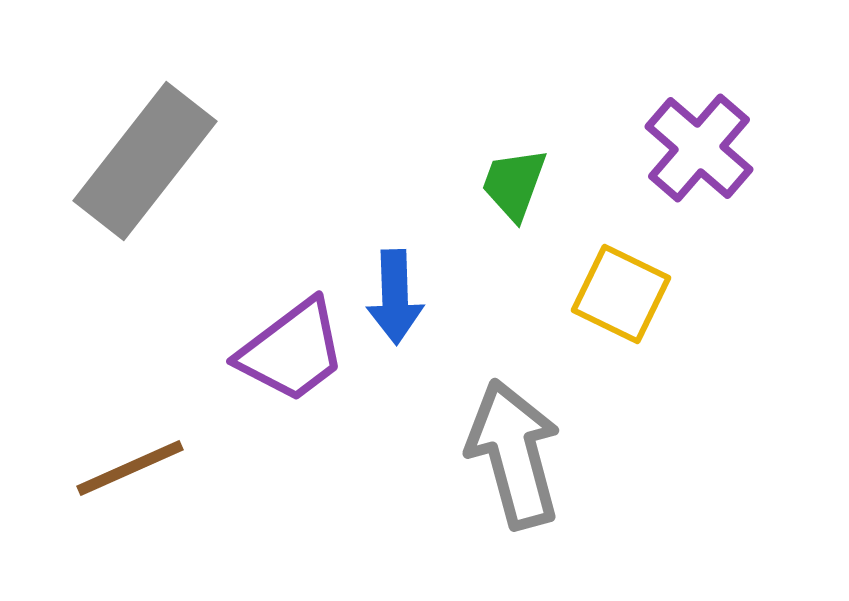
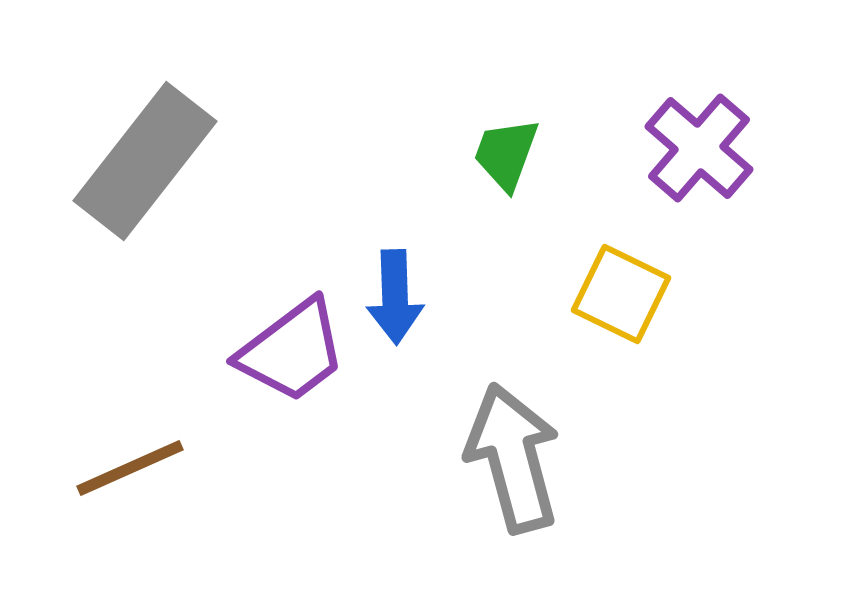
green trapezoid: moved 8 px left, 30 px up
gray arrow: moved 1 px left, 4 px down
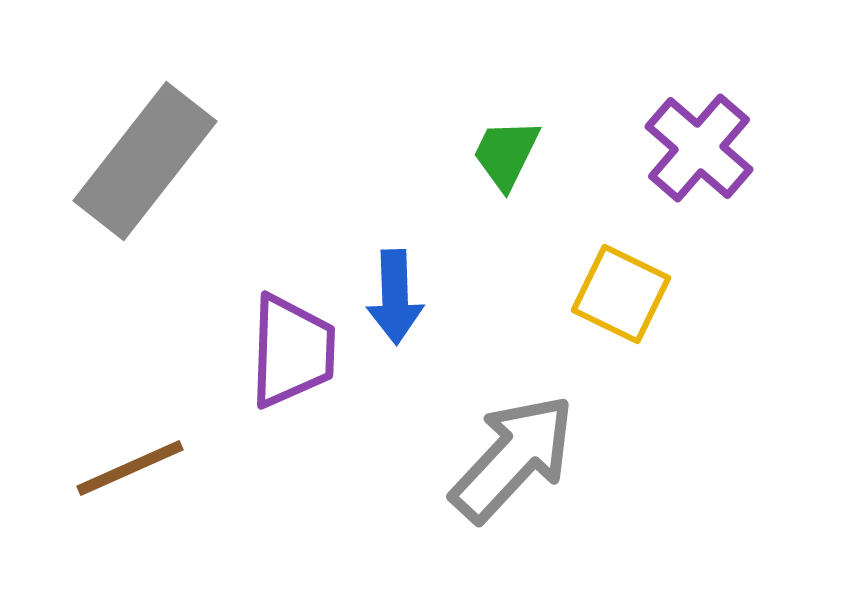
green trapezoid: rotated 6 degrees clockwise
purple trapezoid: rotated 51 degrees counterclockwise
gray arrow: rotated 58 degrees clockwise
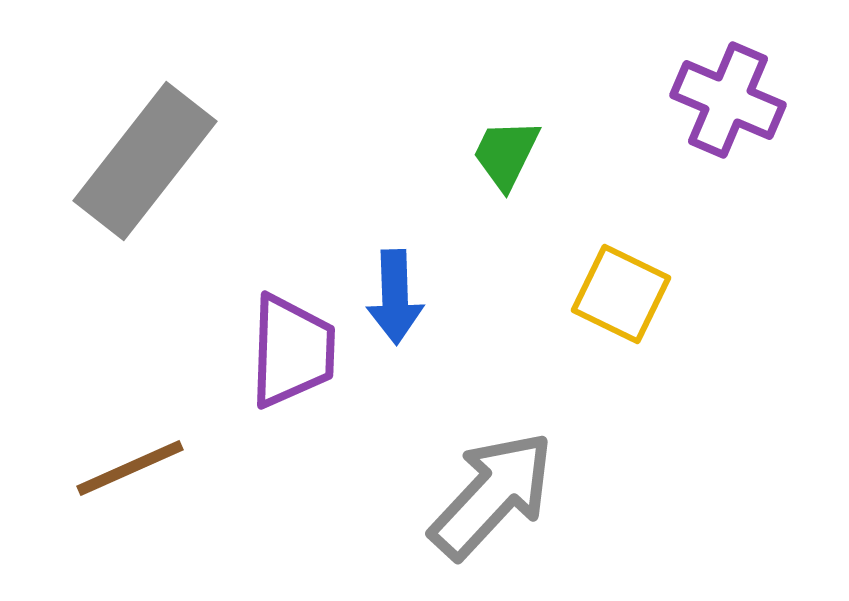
purple cross: moved 29 px right, 48 px up; rotated 18 degrees counterclockwise
gray arrow: moved 21 px left, 37 px down
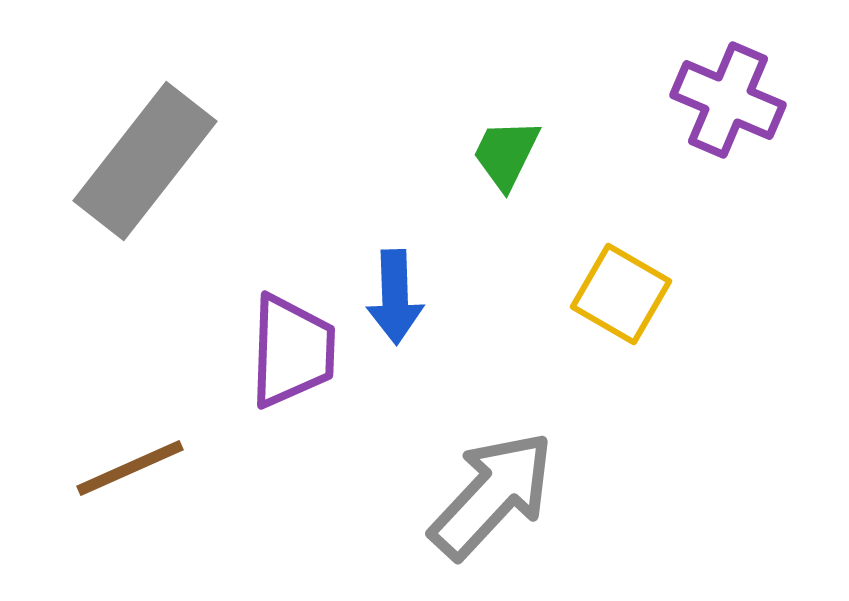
yellow square: rotated 4 degrees clockwise
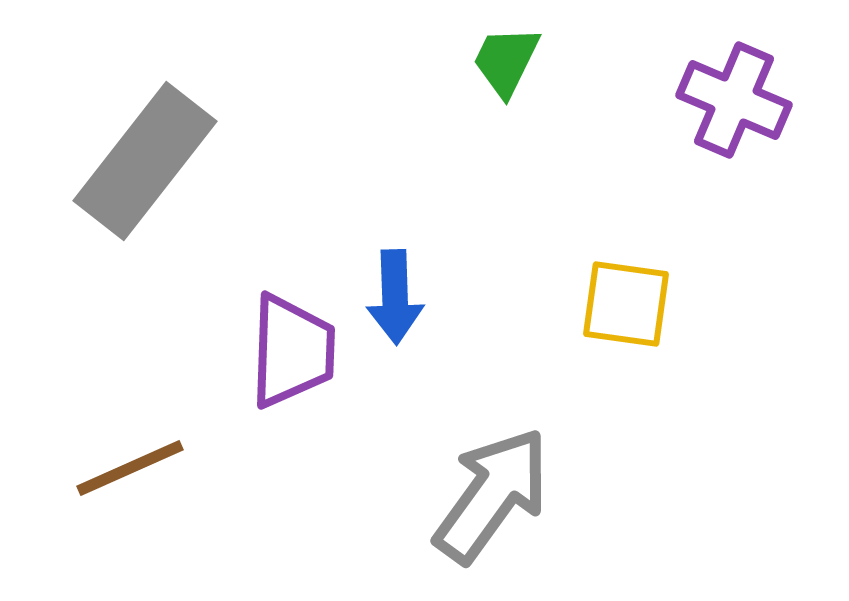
purple cross: moved 6 px right
green trapezoid: moved 93 px up
yellow square: moved 5 px right, 10 px down; rotated 22 degrees counterclockwise
gray arrow: rotated 7 degrees counterclockwise
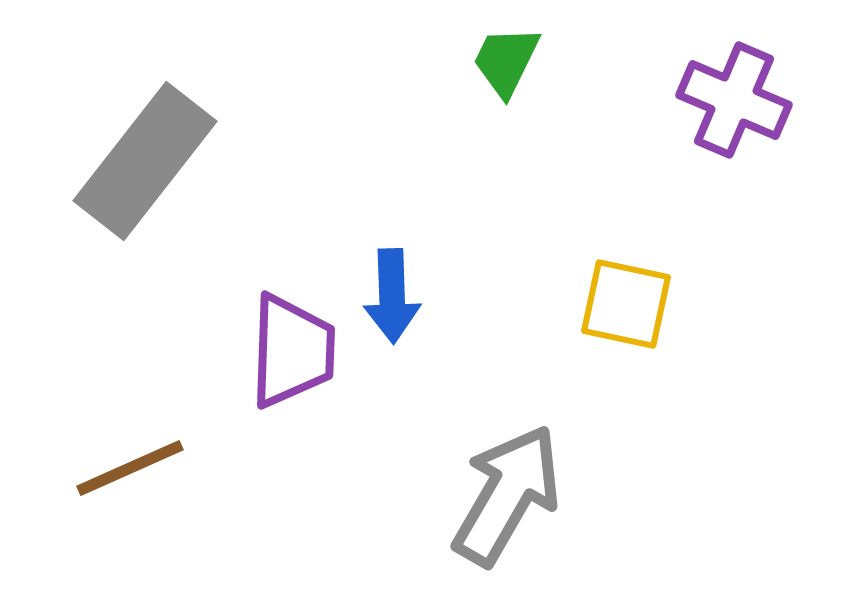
blue arrow: moved 3 px left, 1 px up
yellow square: rotated 4 degrees clockwise
gray arrow: moved 15 px right; rotated 6 degrees counterclockwise
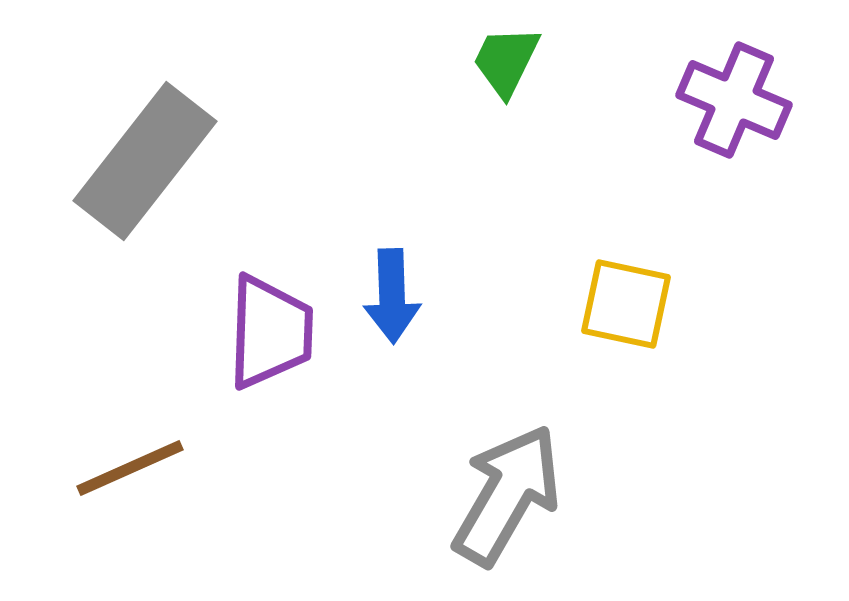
purple trapezoid: moved 22 px left, 19 px up
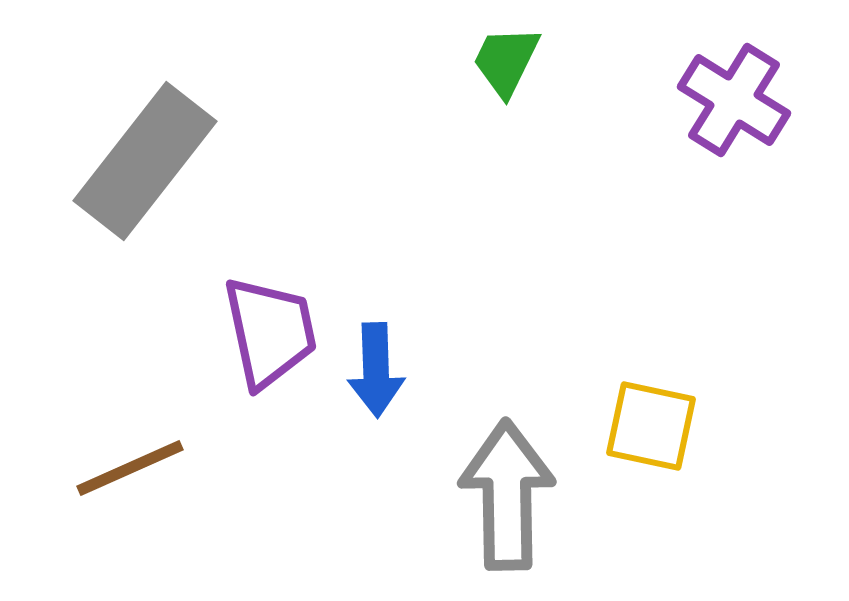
purple cross: rotated 9 degrees clockwise
blue arrow: moved 16 px left, 74 px down
yellow square: moved 25 px right, 122 px down
purple trapezoid: rotated 14 degrees counterclockwise
gray arrow: rotated 31 degrees counterclockwise
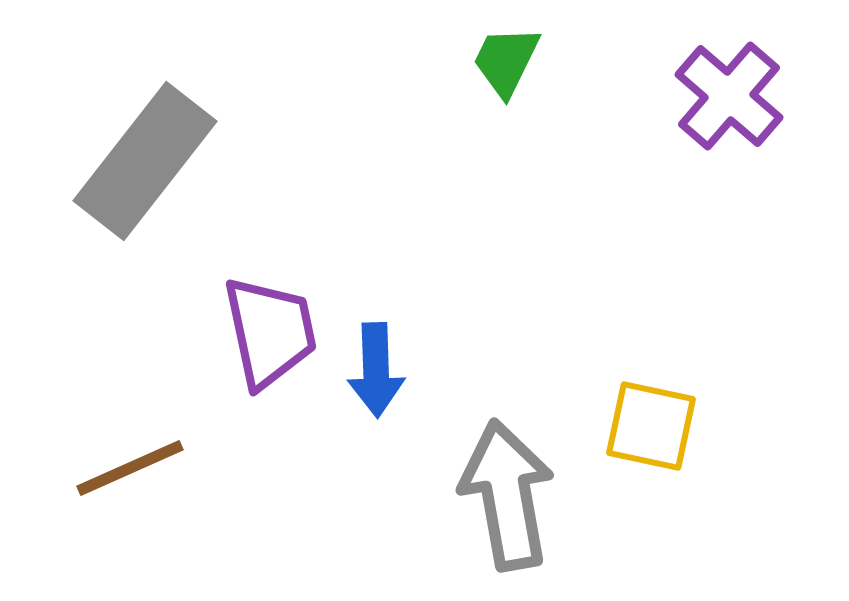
purple cross: moved 5 px left, 4 px up; rotated 9 degrees clockwise
gray arrow: rotated 9 degrees counterclockwise
